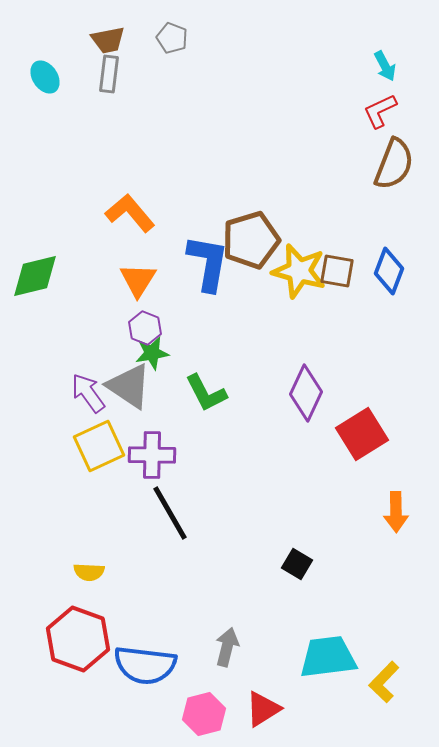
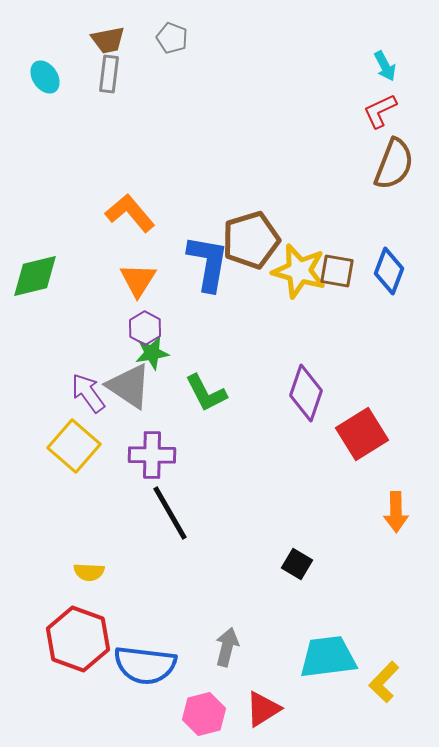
purple hexagon: rotated 8 degrees clockwise
purple diamond: rotated 6 degrees counterclockwise
yellow square: moved 25 px left; rotated 24 degrees counterclockwise
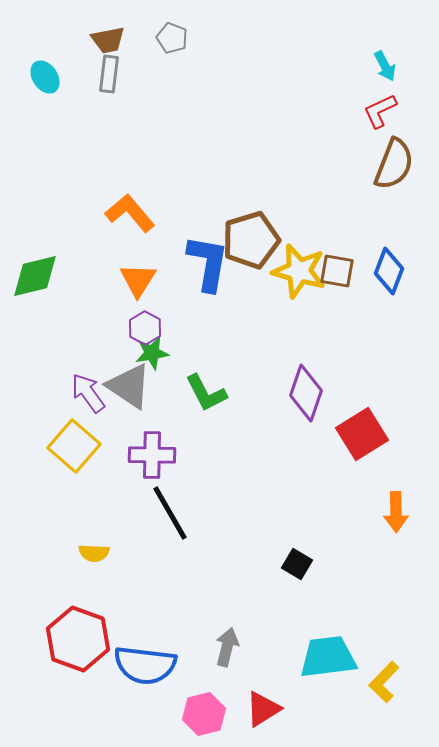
yellow semicircle: moved 5 px right, 19 px up
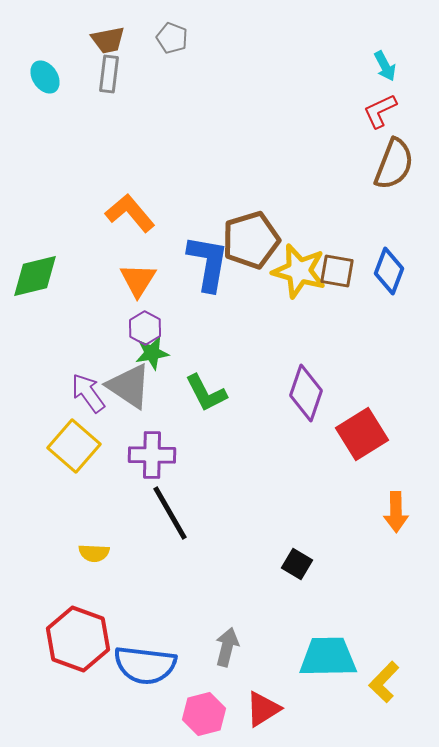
cyan trapezoid: rotated 6 degrees clockwise
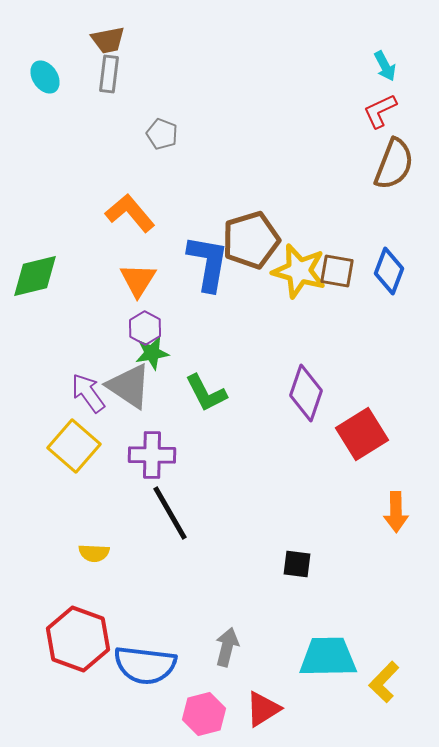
gray pentagon: moved 10 px left, 96 px down
black square: rotated 24 degrees counterclockwise
